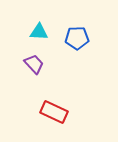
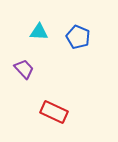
blue pentagon: moved 1 px right, 1 px up; rotated 25 degrees clockwise
purple trapezoid: moved 10 px left, 5 px down
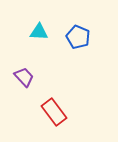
purple trapezoid: moved 8 px down
red rectangle: rotated 28 degrees clockwise
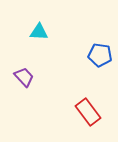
blue pentagon: moved 22 px right, 18 px down; rotated 15 degrees counterclockwise
red rectangle: moved 34 px right
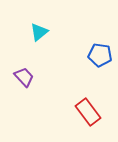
cyan triangle: rotated 42 degrees counterclockwise
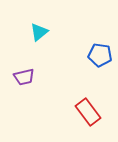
purple trapezoid: rotated 120 degrees clockwise
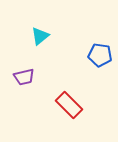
cyan triangle: moved 1 px right, 4 px down
red rectangle: moved 19 px left, 7 px up; rotated 8 degrees counterclockwise
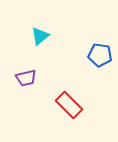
purple trapezoid: moved 2 px right, 1 px down
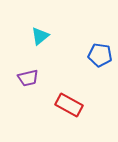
purple trapezoid: moved 2 px right
red rectangle: rotated 16 degrees counterclockwise
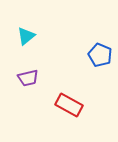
cyan triangle: moved 14 px left
blue pentagon: rotated 15 degrees clockwise
